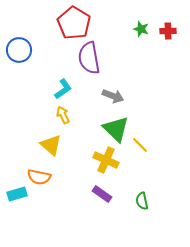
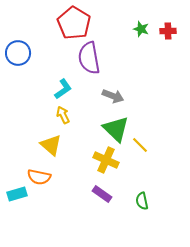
blue circle: moved 1 px left, 3 px down
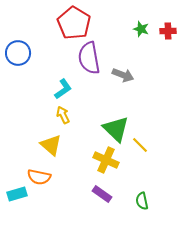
gray arrow: moved 10 px right, 21 px up
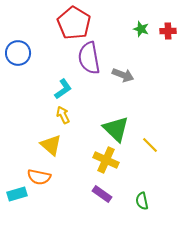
yellow line: moved 10 px right
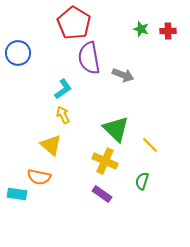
yellow cross: moved 1 px left, 1 px down
cyan rectangle: rotated 24 degrees clockwise
green semicircle: moved 20 px up; rotated 30 degrees clockwise
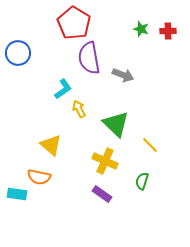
yellow arrow: moved 16 px right, 6 px up
green triangle: moved 5 px up
